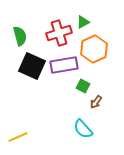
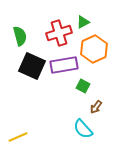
brown arrow: moved 5 px down
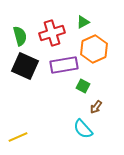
red cross: moved 7 px left
black square: moved 7 px left
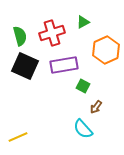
orange hexagon: moved 12 px right, 1 px down
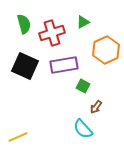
green semicircle: moved 4 px right, 12 px up
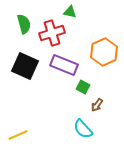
green triangle: moved 13 px left, 10 px up; rotated 40 degrees clockwise
orange hexagon: moved 2 px left, 2 px down
purple rectangle: rotated 32 degrees clockwise
green square: moved 1 px down
brown arrow: moved 1 px right, 2 px up
yellow line: moved 2 px up
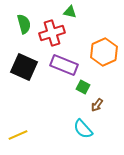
black square: moved 1 px left, 1 px down
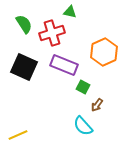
green semicircle: rotated 18 degrees counterclockwise
cyan semicircle: moved 3 px up
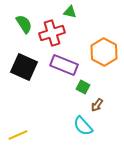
orange hexagon: rotated 8 degrees counterclockwise
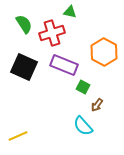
yellow line: moved 1 px down
